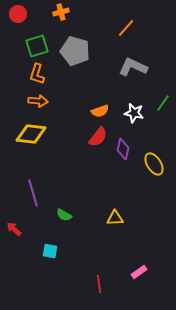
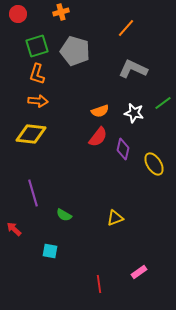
gray L-shape: moved 2 px down
green line: rotated 18 degrees clockwise
yellow triangle: rotated 18 degrees counterclockwise
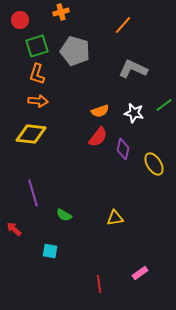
red circle: moved 2 px right, 6 px down
orange line: moved 3 px left, 3 px up
green line: moved 1 px right, 2 px down
yellow triangle: rotated 12 degrees clockwise
pink rectangle: moved 1 px right, 1 px down
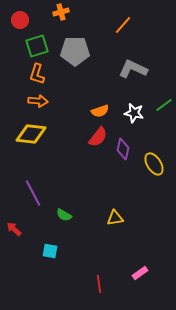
gray pentagon: rotated 16 degrees counterclockwise
purple line: rotated 12 degrees counterclockwise
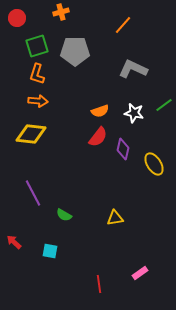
red circle: moved 3 px left, 2 px up
red arrow: moved 13 px down
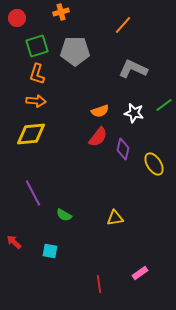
orange arrow: moved 2 px left
yellow diamond: rotated 12 degrees counterclockwise
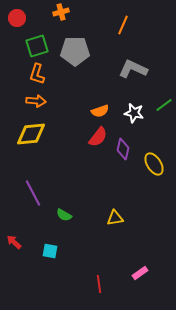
orange line: rotated 18 degrees counterclockwise
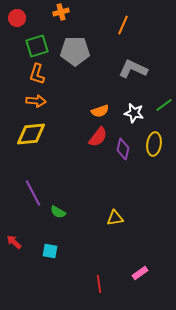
yellow ellipse: moved 20 px up; rotated 40 degrees clockwise
green semicircle: moved 6 px left, 3 px up
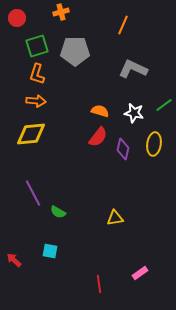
orange semicircle: rotated 144 degrees counterclockwise
red arrow: moved 18 px down
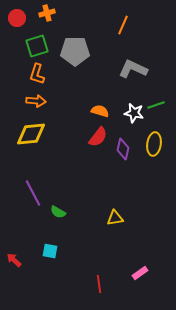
orange cross: moved 14 px left, 1 px down
green line: moved 8 px left; rotated 18 degrees clockwise
